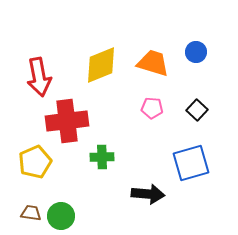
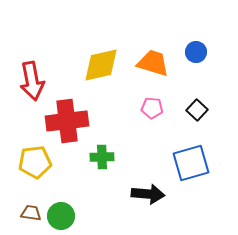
yellow diamond: rotated 9 degrees clockwise
red arrow: moved 7 px left, 4 px down
yellow pentagon: rotated 16 degrees clockwise
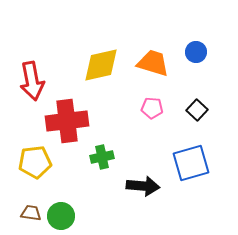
green cross: rotated 10 degrees counterclockwise
black arrow: moved 5 px left, 8 px up
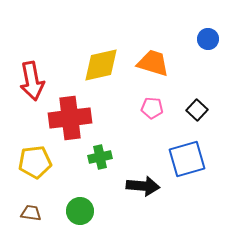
blue circle: moved 12 px right, 13 px up
red cross: moved 3 px right, 3 px up
green cross: moved 2 px left
blue square: moved 4 px left, 4 px up
green circle: moved 19 px right, 5 px up
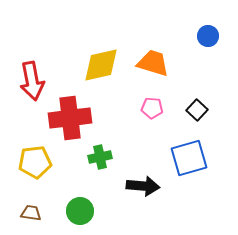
blue circle: moved 3 px up
blue square: moved 2 px right, 1 px up
